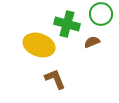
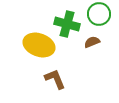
green circle: moved 2 px left
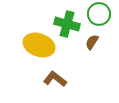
brown semicircle: rotated 35 degrees counterclockwise
brown L-shape: rotated 30 degrees counterclockwise
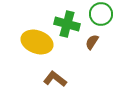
green circle: moved 2 px right
yellow ellipse: moved 2 px left, 3 px up
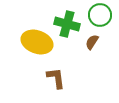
green circle: moved 1 px left, 1 px down
brown L-shape: moved 1 px right, 1 px up; rotated 45 degrees clockwise
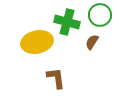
green cross: moved 2 px up
yellow ellipse: rotated 32 degrees counterclockwise
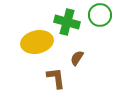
brown semicircle: moved 15 px left, 16 px down
